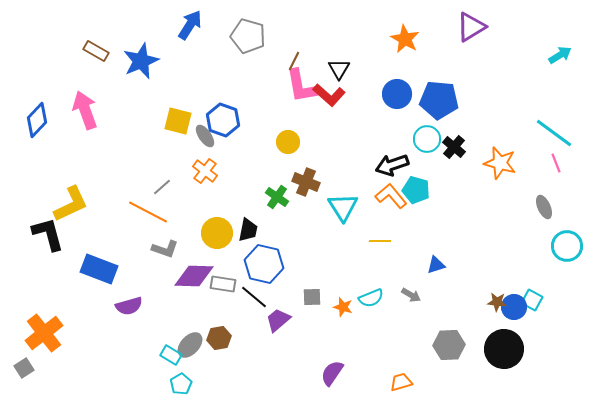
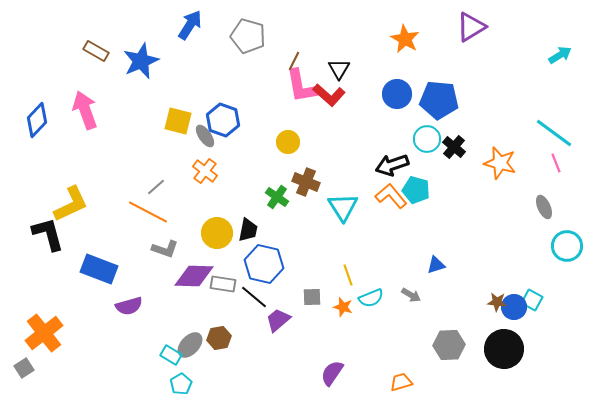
gray line at (162, 187): moved 6 px left
yellow line at (380, 241): moved 32 px left, 34 px down; rotated 70 degrees clockwise
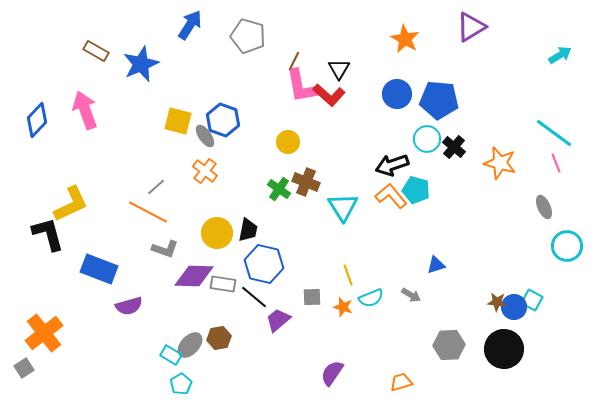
blue star at (141, 61): moved 3 px down
green cross at (277, 197): moved 2 px right, 8 px up
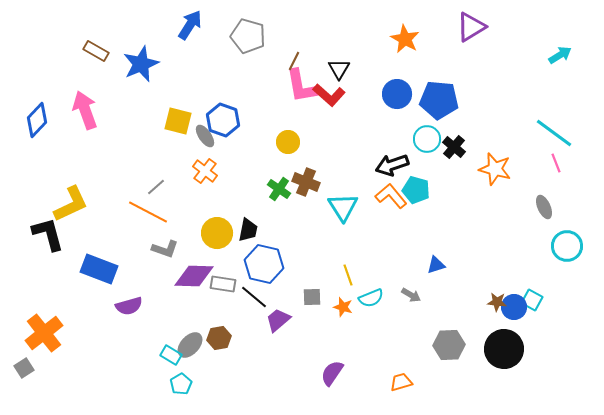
orange star at (500, 163): moved 5 px left, 6 px down
